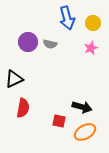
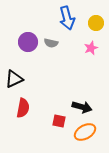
yellow circle: moved 3 px right
gray semicircle: moved 1 px right, 1 px up
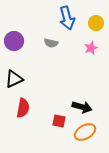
purple circle: moved 14 px left, 1 px up
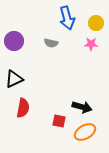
pink star: moved 4 px up; rotated 24 degrees clockwise
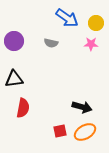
blue arrow: rotated 40 degrees counterclockwise
black triangle: rotated 18 degrees clockwise
red square: moved 1 px right, 10 px down; rotated 24 degrees counterclockwise
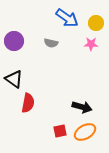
black triangle: rotated 42 degrees clockwise
red semicircle: moved 5 px right, 5 px up
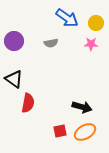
gray semicircle: rotated 24 degrees counterclockwise
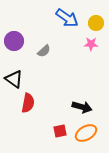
gray semicircle: moved 7 px left, 8 px down; rotated 32 degrees counterclockwise
orange ellipse: moved 1 px right, 1 px down
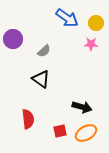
purple circle: moved 1 px left, 2 px up
black triangle: moved 27 px right
red semicircle: moved 16 px down; rotated 18 degrees counterclockwise
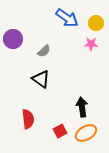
black arrow: rotated 114 degrees counterclockwise
red square: rotated 16 degrees counterclockwise
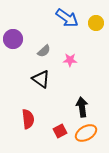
pink star: moved 21 px left, 16 px down
